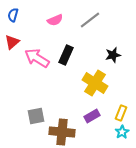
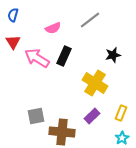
pink semicircle: moved 2 px left, 8 px down
red triangle: moved 1 px right; rotated 21 degrees counterclockwise
black rectangle: moved 2 px left, 1 px down
purple rectangle: rotated 14 degrees counterclockwise
cyan star: moved 6 px down
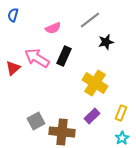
red triangle: moved 26 px down; rotated 21 degrees clockwise
black star: moved 7 px left, 13 px up
gray square: moved 5 px down; rotated 18 degrees counterclockwise
